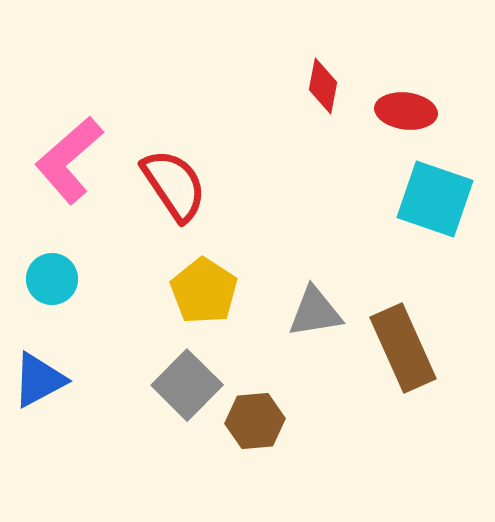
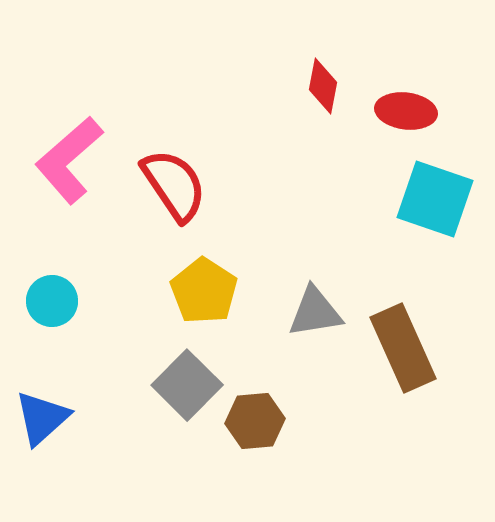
cyan circle: moved 22 px down
blue triangle: moved 3 px right, 38 px down; rotated 14 degrees counterclockwise
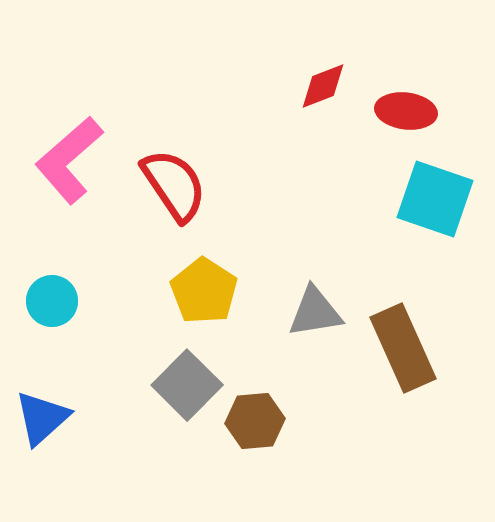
red diamond: rotated 58 degrees clockwise
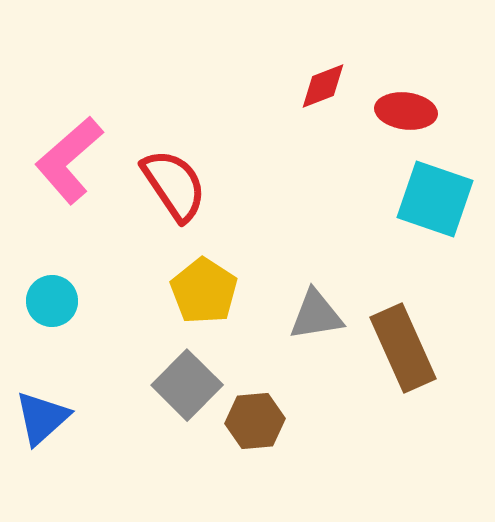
gray triangle: moved 1 px right, 3 px down
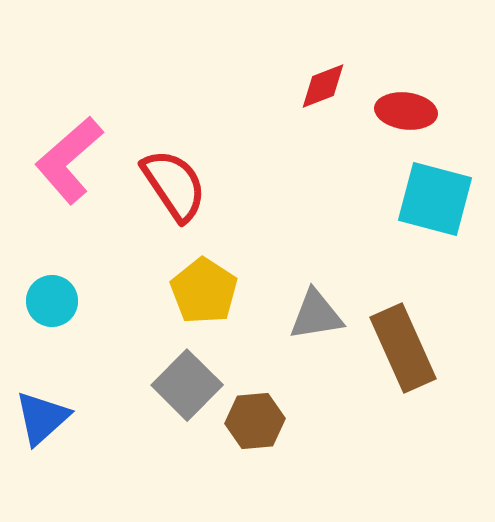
cyan square: rotated 4 degrees counterclockwise
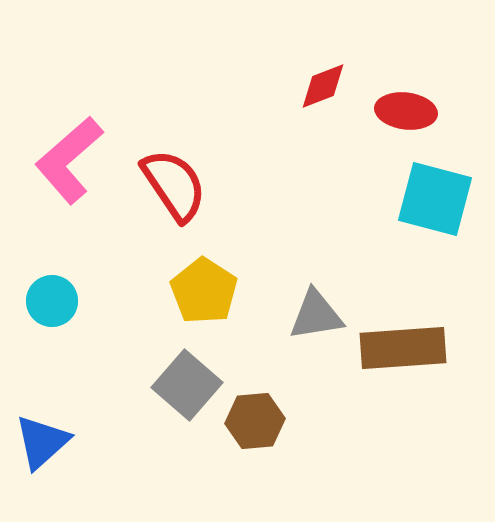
brown rectangle: rotated 70 degrees counterclockwise
gray square: rotated 4 degrees counterclockwise
blue triangle: moved 24 px down
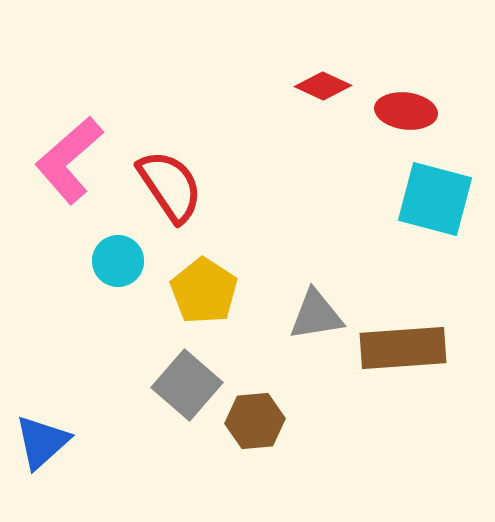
red diamond: rotated 46 degrees clockwise
red semicircle: moved 4 px left, 1 px down
cyan circle: moved 66 px right, 40 px up
